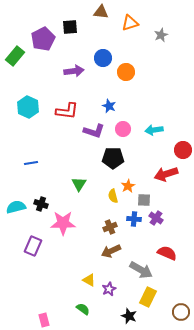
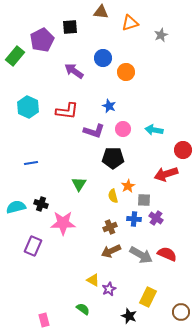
purple pentagon: moved 1 px left, 1 px down
purple arrow: rotated 138 degrees counterclockwise
cyan arrow: rotated 18 degrees clockwise
red semicircle: moved 1 px down
gray arrow: moved 15 px up
yellow triangle: moved 4 px right
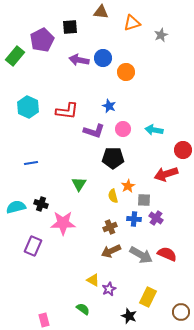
orange triangle: moved 2 px right
purple arrow: moved 5 px right, 11 px up; rotated 24 degrees counterclockwise
